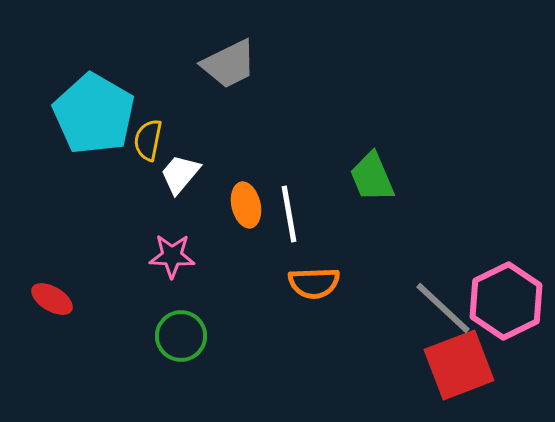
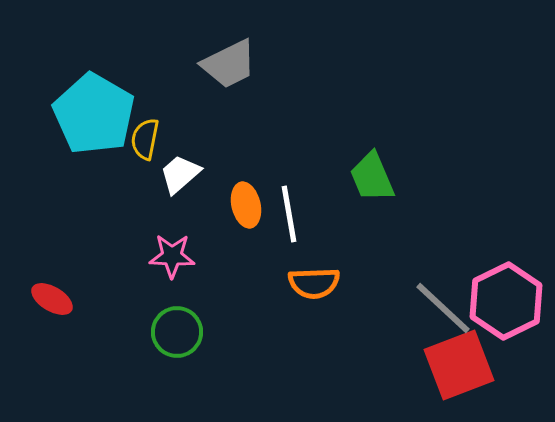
yellow semicircle: moved 3 px left, 1 px up
white trapezoid: rotated 9 degrees clockwise
green circle: moved 4 px left, 4 px up
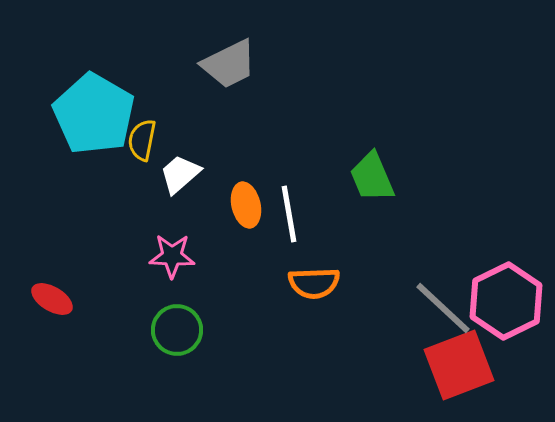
yellow semicircle: moved 3 px left, 1 px down
green circle: moved 2 px up
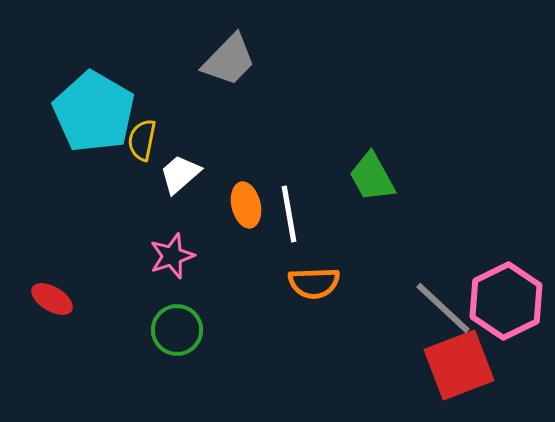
gray trapezoid: moved 4 px up; rotated 20 degrees counterclockwise
cyan pentagon: moved 2 px up
green trapezoid: rotated 6 degrees counterclockwise
pink star: rotated 21 degrees counterclockwise
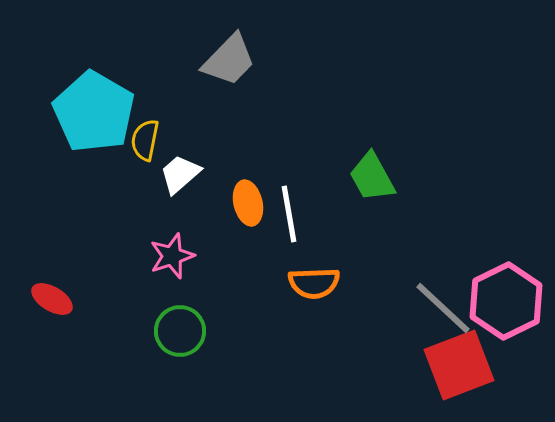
yellow semicircle: moved 3 px right
orange ellipse: moved 2 px right, 2 px up
green circle: moved 3 px right, 1 px down
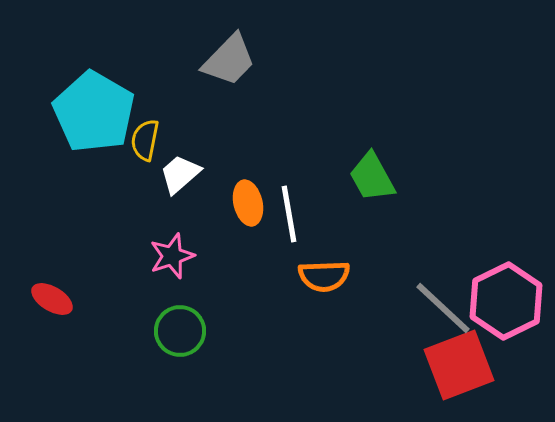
orange semicircle: moved 10 px right, 7 px up
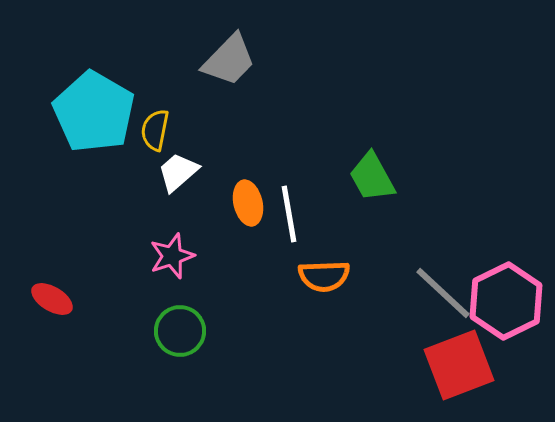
yellow semicircle: moved 10 px right, 10 px up
white trapezoid: moved 2 px left, 2 px up
gray line: moved 15 px up
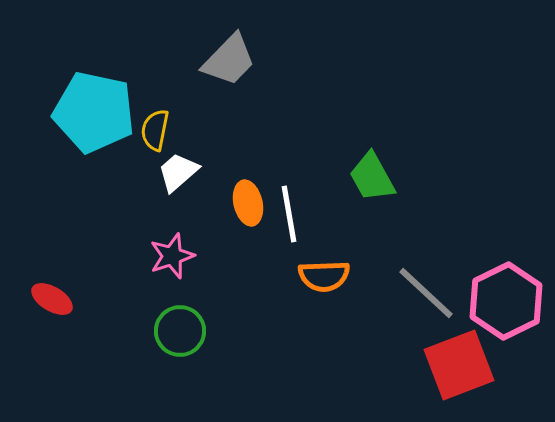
cyan pentagon: rotated 18 degrees counterclockwise
gray line: moved 17 px left
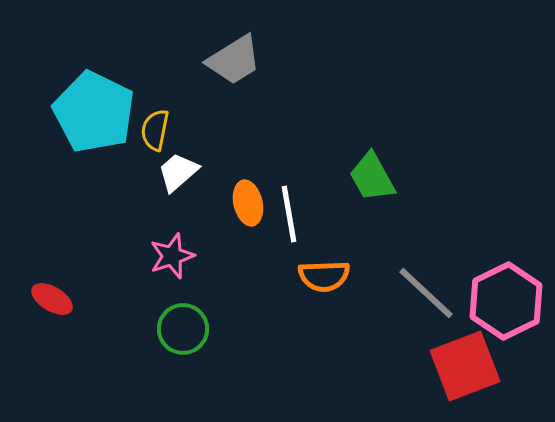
gray trapezoid: moved 5 px right; rotated 14 degrees clockwise
cyan pentagon: rotated 14 degrees clockwise
green circle: moved 3 px right, 2 px up
red square: moved 6 px right, 1 px down
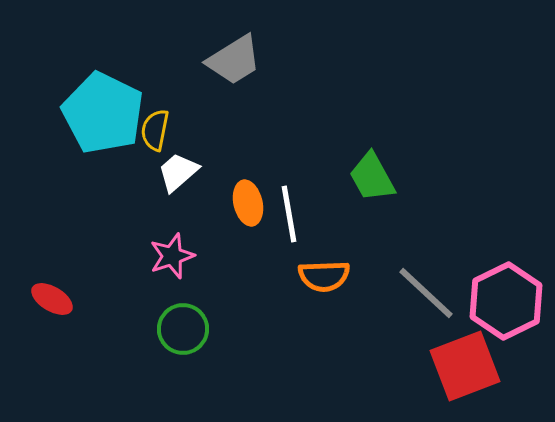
cyan pentagon: moved 9 px right, 1 px down
